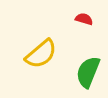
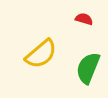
green semicircle: moved 4 px up
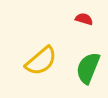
yellow semicircle: moved 7 px down
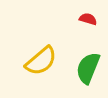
red semicircle: moved 4 px right
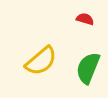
red semicircle: moved 3 px left
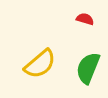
yellow semicircle: moved 1 px left, 3 px down
